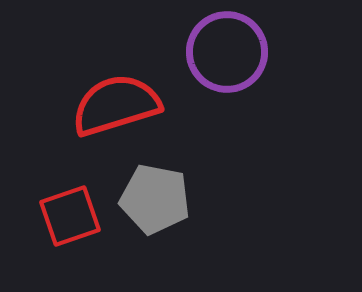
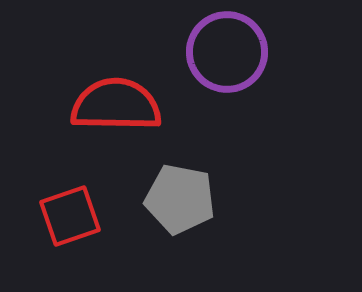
red semicircle: rotated 18 degrees clockwise
gray pentagon: moved 25 px right
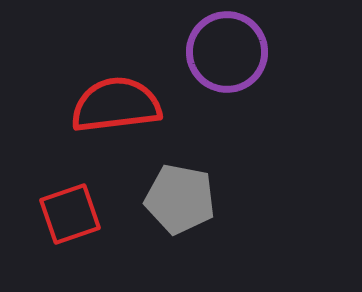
red semicircle: rotated 8 degrees counterclockwise
red square: moved 2 px up
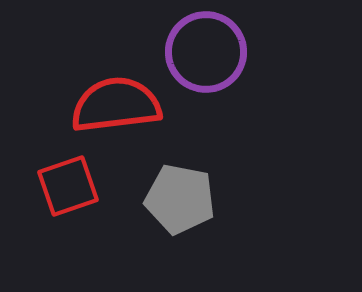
purple circle: moved 21 px left
red square: moved 2 px left, 28 px up
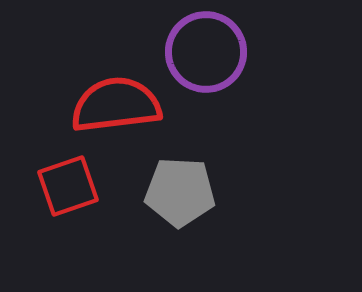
gray pentagon: moved 7 px up; rotated 8 degrees counterclockwise
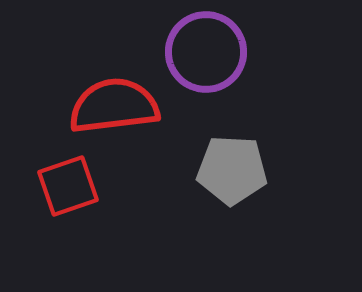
red semicircle: moved 2 px left, 1 px down
gray pentagon: moved 52 px right, 22 px up
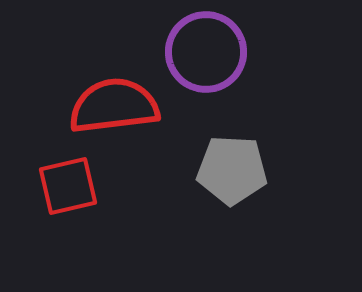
red square: rotated 6 degrees clockwise
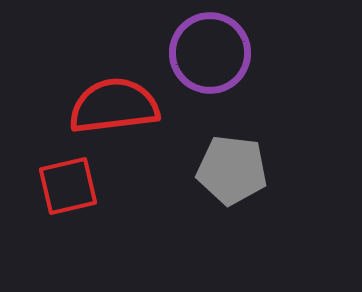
purple circle: moved 4 px right, 1 px down
gray pentagon: rotated 4 degrees clockwise
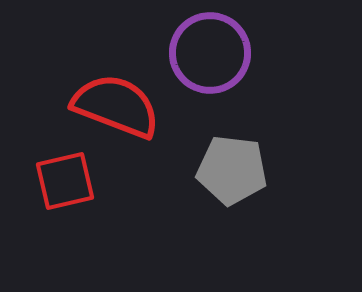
red semicircle: moved 2 px right; rotated 28 degrees clockwise
red square: moved 3 px left, 5 px up
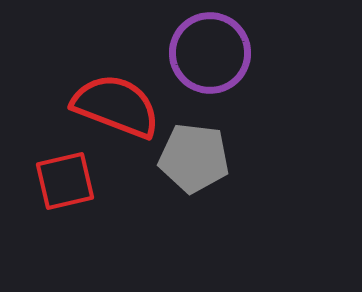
gray pentagon: moved 38 px left, 12 px up
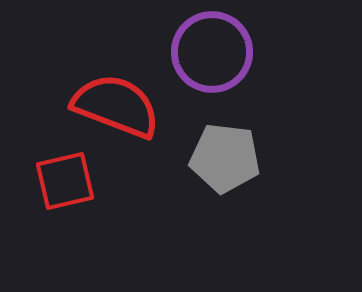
purple circle: moved 2 px right, 1 px up
gray pentagon: moved 31 px right
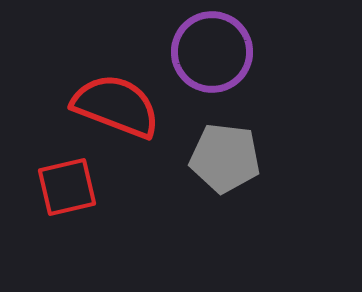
red square: moved 2 px right, 6 px down
